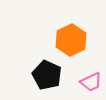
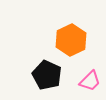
pink trapezoid: moved 1 px left, 1 px up; rotated 20 degrees counterclockwise
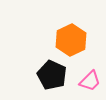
black pentagon: moved 5 px right
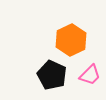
pink trapezoid: moved 6 px up
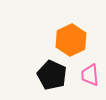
pink trapezoid: rotated 130 degrees clockwise
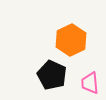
pink trapezoid: moved 8 px down
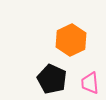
black pentagon: moved 4 px down
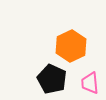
orange hexagon: moved 6 px down
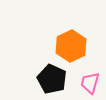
pink trapezoid: rotated 20 degrees clockwise
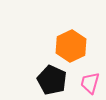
black pentagon: moved 1 px down
